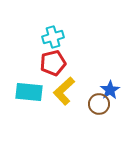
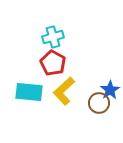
red pentagon: rotated 30 degrees counterclockwise
brown circle: moved 1 px up
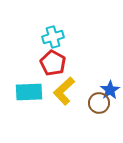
cyan rectangle: rotated 8 degrees counterclockwise
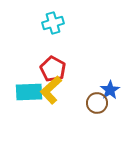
cyan cross: moved 14 px up
red pentagon: moved 6 px down
yellow L-shape: moved 13 px left, 1 px up
brown circle: moved 2 px left
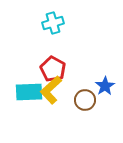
blue star: moved 5 px left, 4 px up
brown circle: moved 12 px left, 3 px up
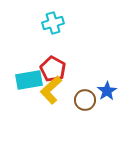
blue star: moved 2 px right, 5 px down
cyan rectangle: moved 12 px up; rotated 8 degrees counterclockwise
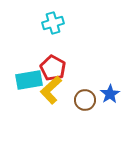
red pentagon: moved 1 px up
blue star: moved 3 px right, 3 px down
